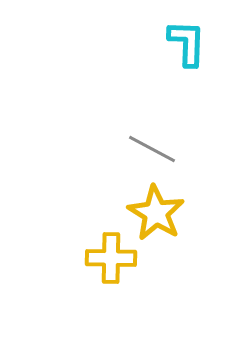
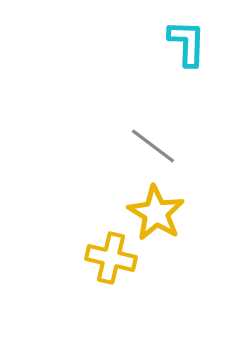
gray line: moved 1 px right, 3 px up; rotated 9 degrees clockwise
yellow cross: rotated 12 degrees clockwise
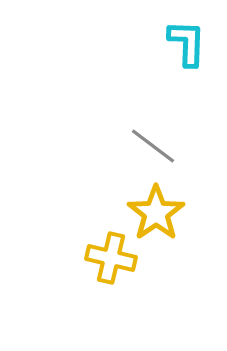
yellow star: rotated 6 degrees clockwise
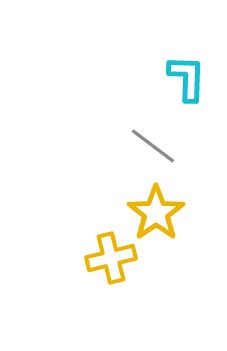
cyan L-shape: moved 35 px down
yellow cross: rotated 27 degrees counterclockwise
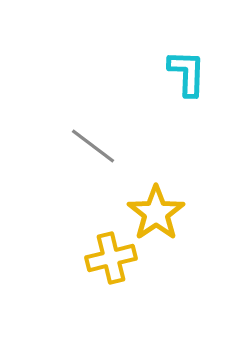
cyan L-shape: moved 5 px up
gray line: moved 60 px left
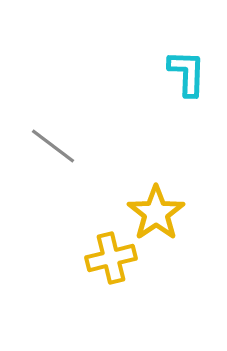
gray line: moved 40 px left
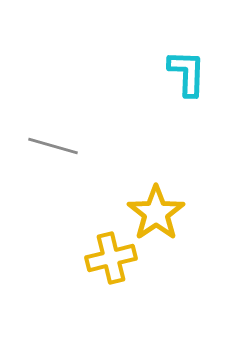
gray line: rotated 21 degrees counterclockwise
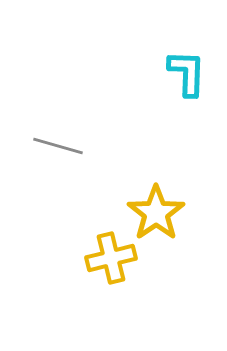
gray line: moved 5 px right
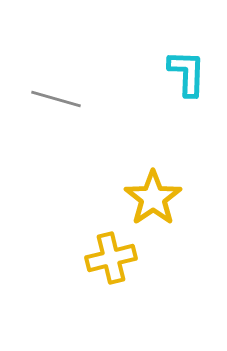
gray line: moved 2 px left, 47 px up
yellow star: moved 3 px left, 15 px up
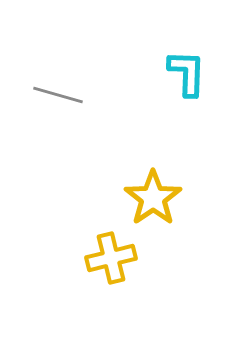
gray line: moved 2 px right, 4 px up
